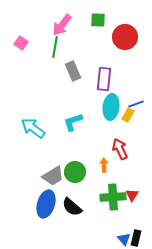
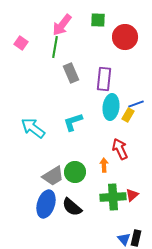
gray rectangle: moved 2 px left, 2 px down
red triangle: rotated 16 degrees clockwise
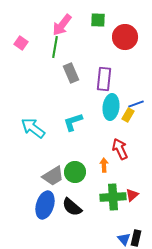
blue ellipse: moved 1 px left, 1 px down
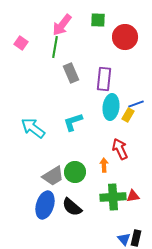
red triangle: moved 1 px right, 1 px down; rotated 32 degrees clockwise
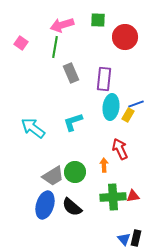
pink arrow: rotated 35 degrees clockwise
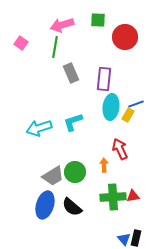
cyan arrow: moved 6 px right; rotated 55 degrees counterclockwise
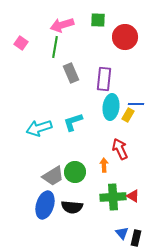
blue line: rotated 21 degrees clockwise
red triangle: rotated 40 degrees clockwise
black semicircle: rotated 35 degrees counterclockwise
blue triangle: moved 2 px left, 6 px up
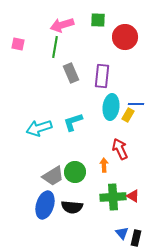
pink square: moved 3 px left, 1 px down; rotated 24 degrees counterclockwise
purple rectangle: moved 2 px left, 3 px up
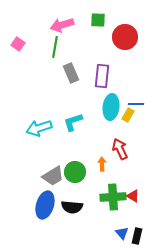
pink square: rotated 24 degrees clockwise
orange arrow: moved 2 px left, 1 px up
black rectangle: moved 1 px right, 2 px up
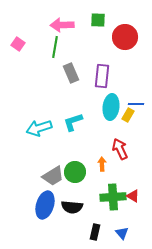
pink arrow: rotated 15 degrees clockwise
black rectangle: moved 42 px left, 4 px up
